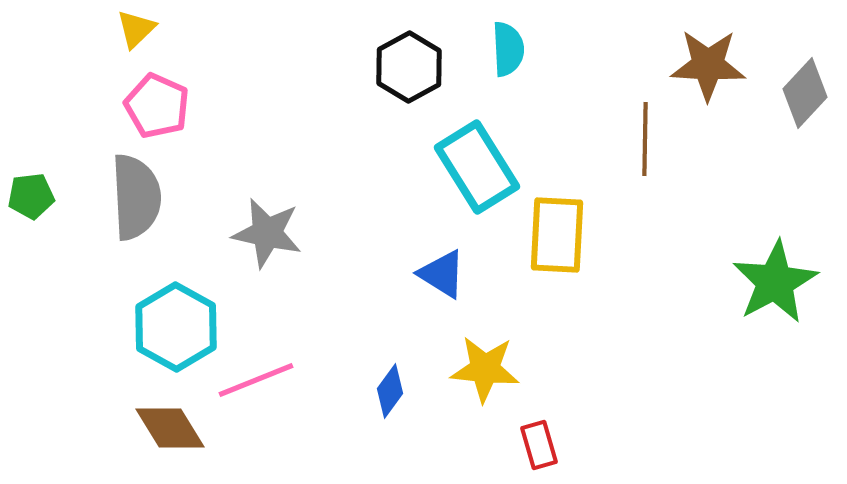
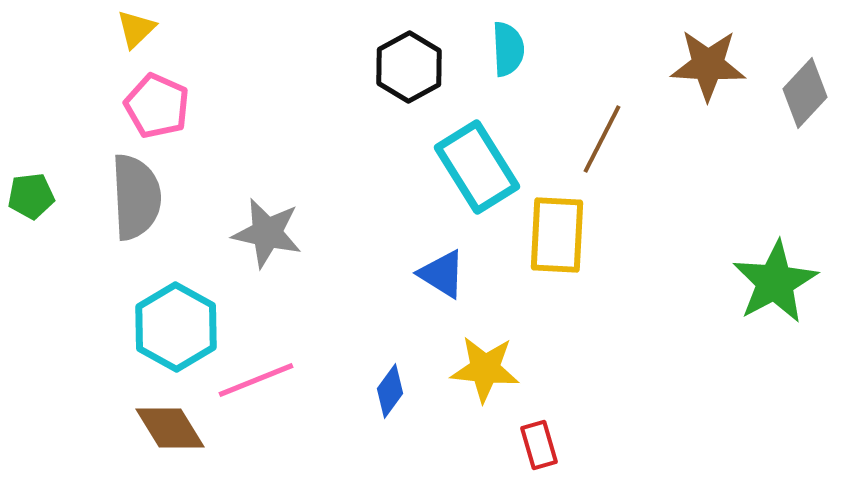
brown line: moved 43 px left; rotated 26 degrees clockwise
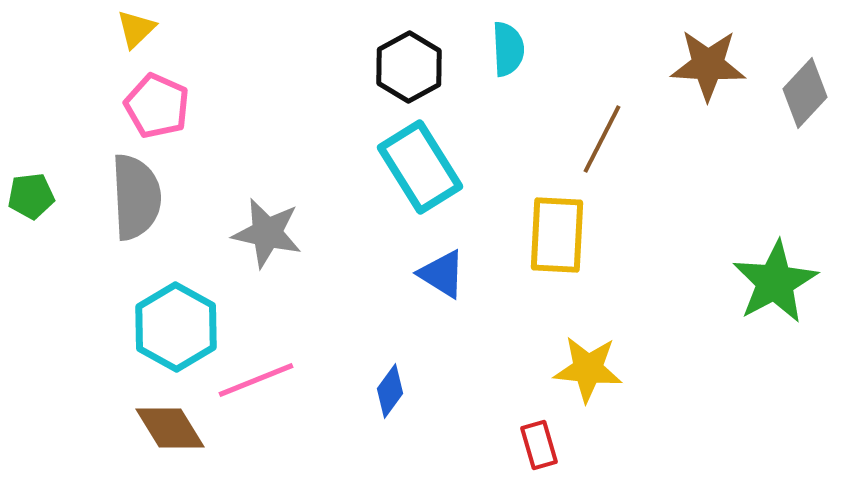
cyan rectangle: moved 57 px left
yellow star: moved 103 px right
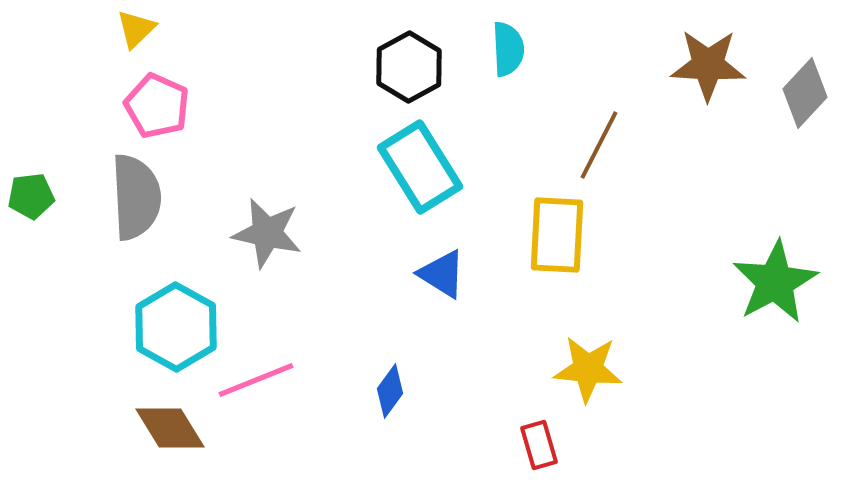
brown line: moved 3 px left, 6 px down
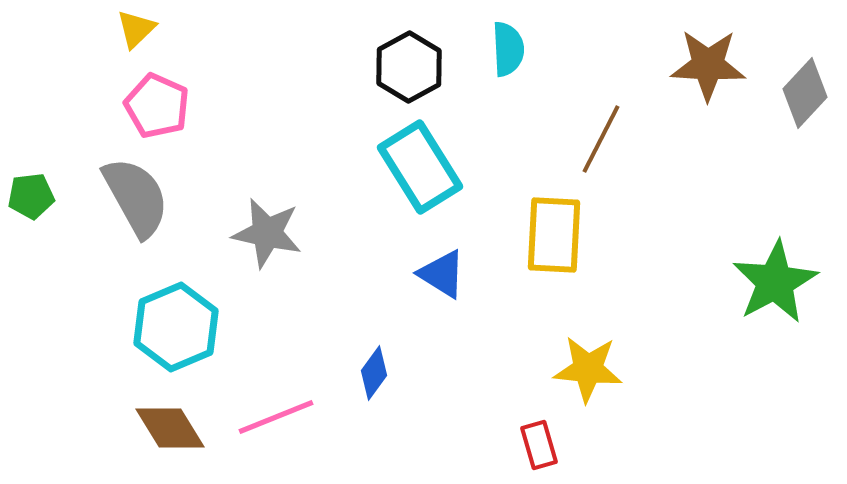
brown line: moved 2 px right, 6 px up
gray semicircle: rotated 26 degrees counterclockwise
yellow rectangle: moved 3 px left
cyan hexagon: rotated 8 degrees clockwise
pink line: moved 20 px right, 37 px down
blue diamond: moved 16 px left, 18 px up
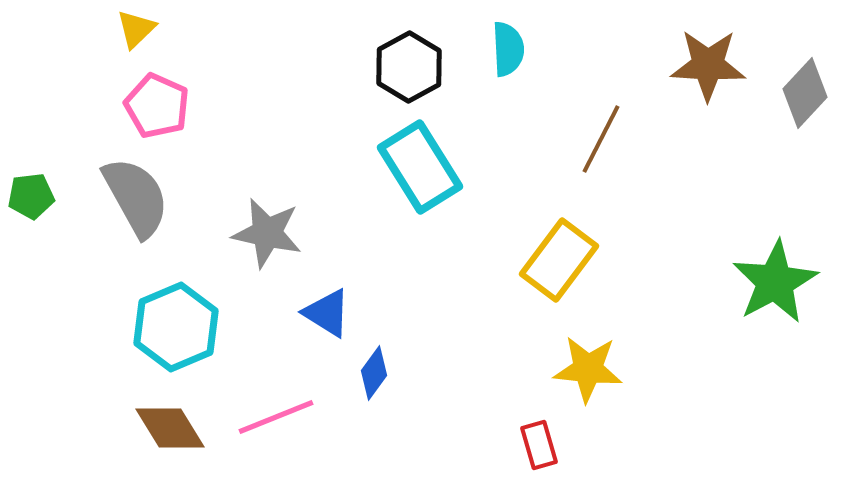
yellow rectangle: moved 5 px right, 25 px down; rotated 34 degrees clockwise
blue triangle: moved 115 px left, 39 px down
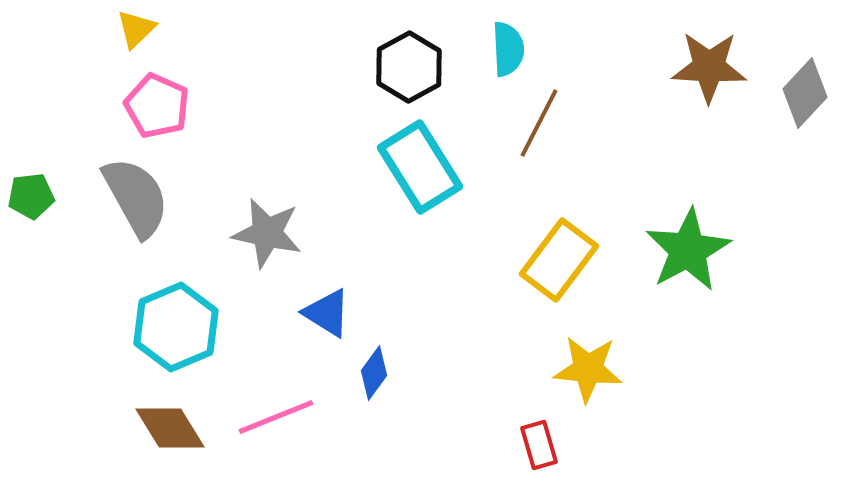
brown star: moved 1 px right, 2 px down
brown line: moved 62 px left, 16 px up
green star: moved 87 px left, 32 px up
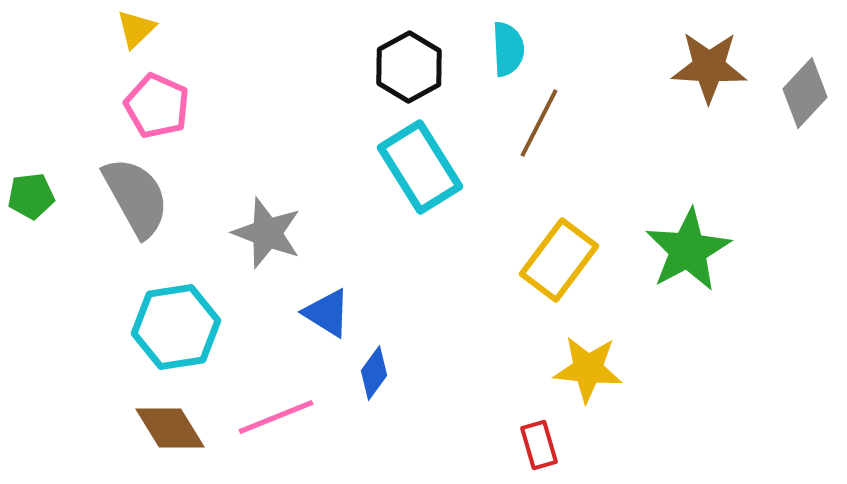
gray star: rotated 8 degrees clockwise
cyan hexagon: rotated 14 degrees clockwise
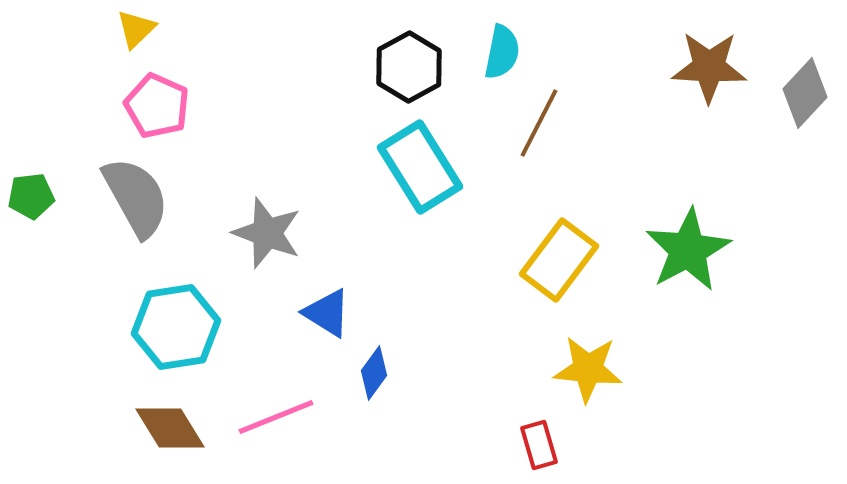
cyan semicircle: moved 6 px left, 3 px down; rotated 14 degrees clockwise
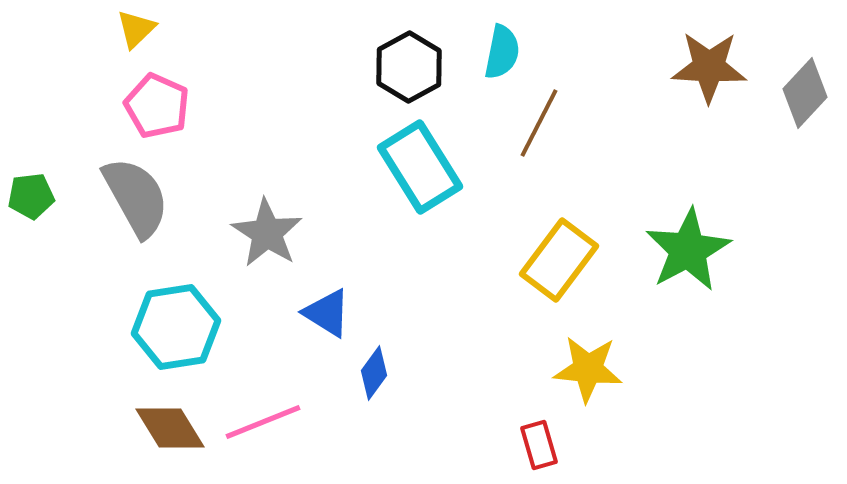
gray star: rotated 12 degrees clockwise
pink line: moved 13 px left, 5 px down
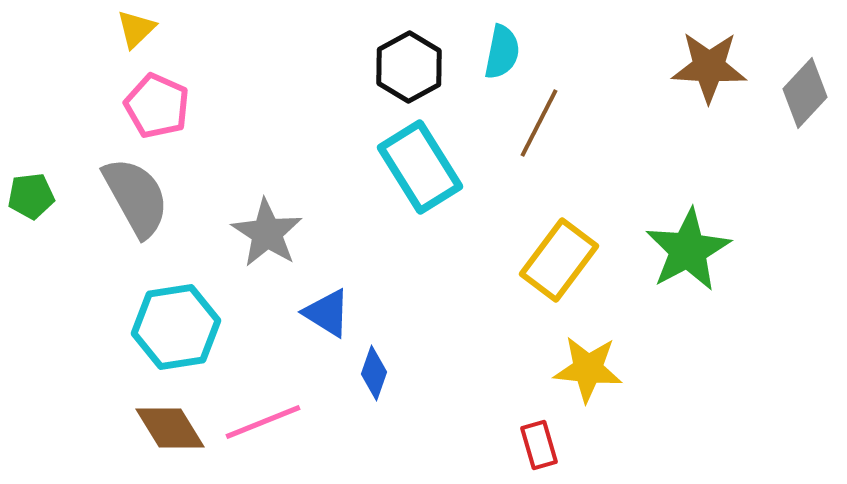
blue diamond: rotated 16 degrees counterclockwise
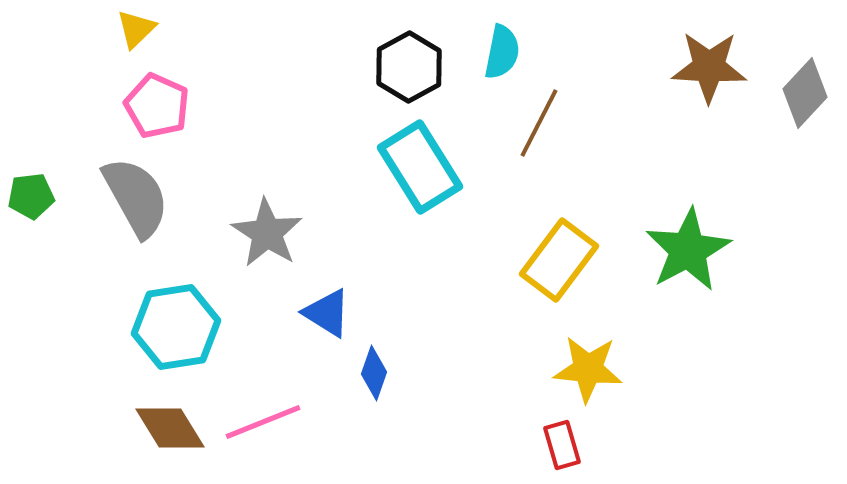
red rectangle: moved 23 px right
